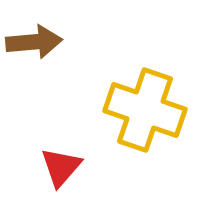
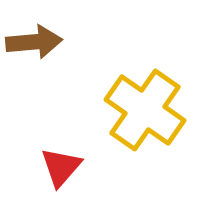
yellow cross: rotated 16 degrees clockwise
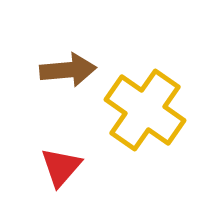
brown arrow: moved 34 px right, 28 px down
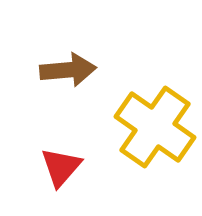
yellow cross: moved 10 px right, 17 px down
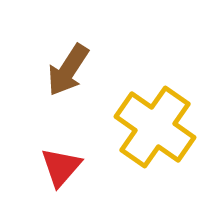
brown arrow: rotated 128 degrees clockwise
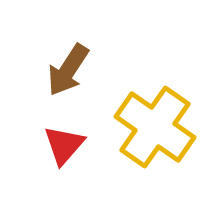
red triangle: moved 3 px right, 22 px up
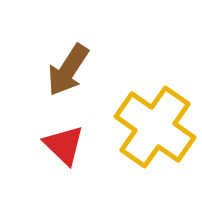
red triangle: rotated 27 degrees counterclockwise
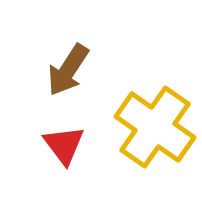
red triangle: rotated 9 degrees clockwise
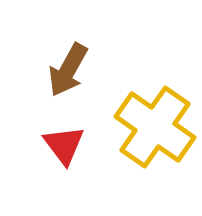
brown arrow: rotated 4 degrees counterclockwise
